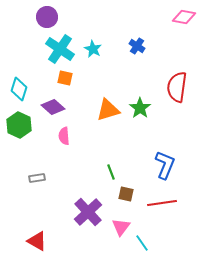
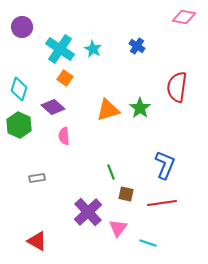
purple circle: moved 25 px left, 10 px down
orange square: rotated 21 degrees clockwise
pink triangle: moved 3 px left, 1 px down
cyan line: moved 6 px right; rotated 36 degrees counterclockwise
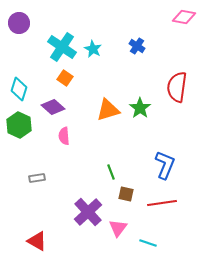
purple circle: moved 3 px left, 4 px up
cyan cross: moved 2 px right, 2 px up
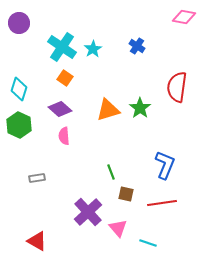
cyan star: rotated 12 degrees clockwise
purple diamond: moved 7 px right, 2 px down
pink triangle: rotated 18 degrees counterclockwise
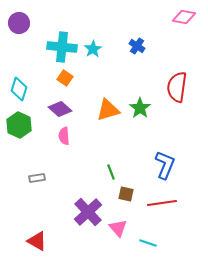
cyan cross: rotated 28 degrees counterclockwise
